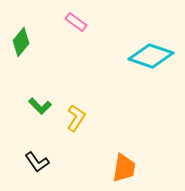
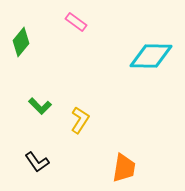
cyan diamond: rotated 18 degrees counterclockwise
yellow L-shape: moved 4 px right, 2 px down
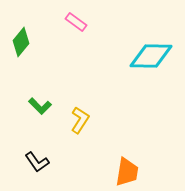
orange trapezoid: moved 3 px right, 4 px down
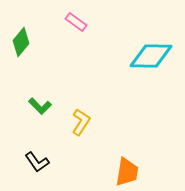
yellow L-shape: moved 1 px right, 2 px down
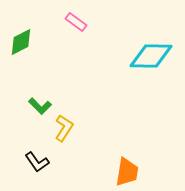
green diamond: rotated 24 degrees clockwise
yellow L-shape: moved 17 px left, 6 px down
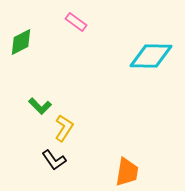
black L-shape: moved 17 px right, 2 px up
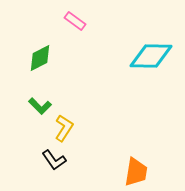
pink rectangle: moved 1 px left, 1 px up
green diamond: moved 19 px right, 16 px down
orange trapezoid: moved 9 px right
